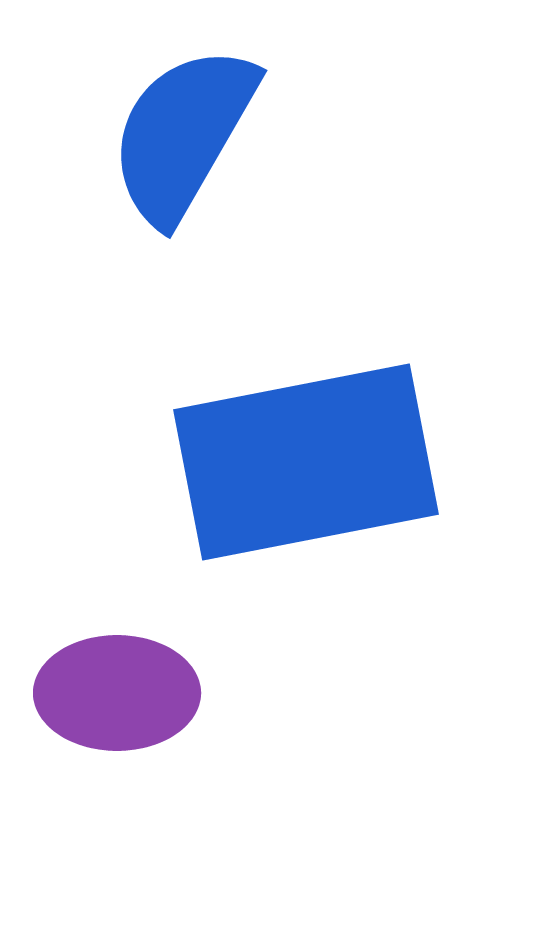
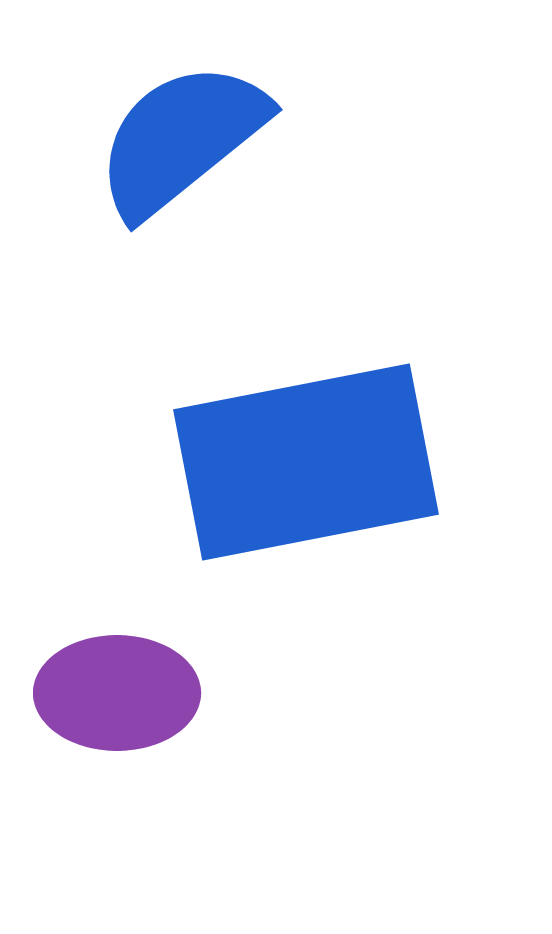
blue semicircle: moved 2 px left, 5 px down; rotated 21 degrees clockwise
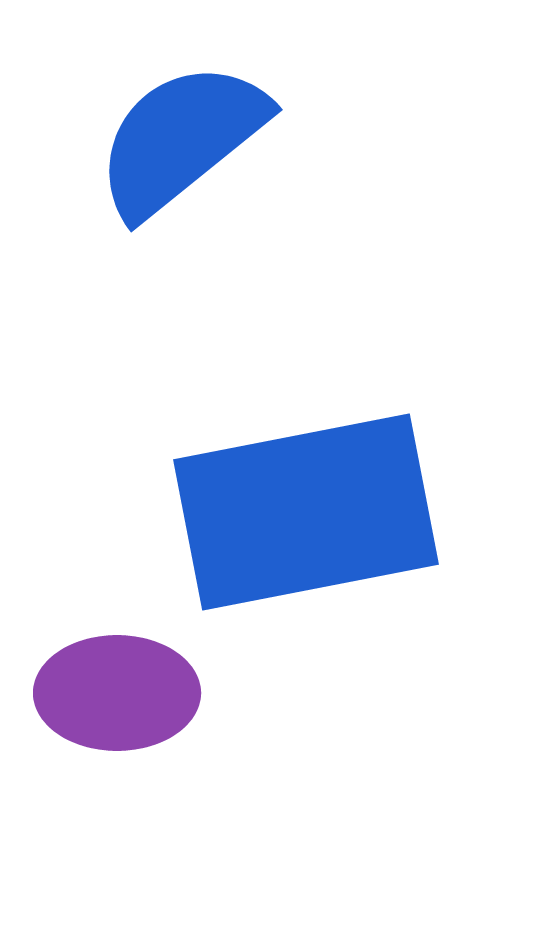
blue rectangle: moved 50 px down
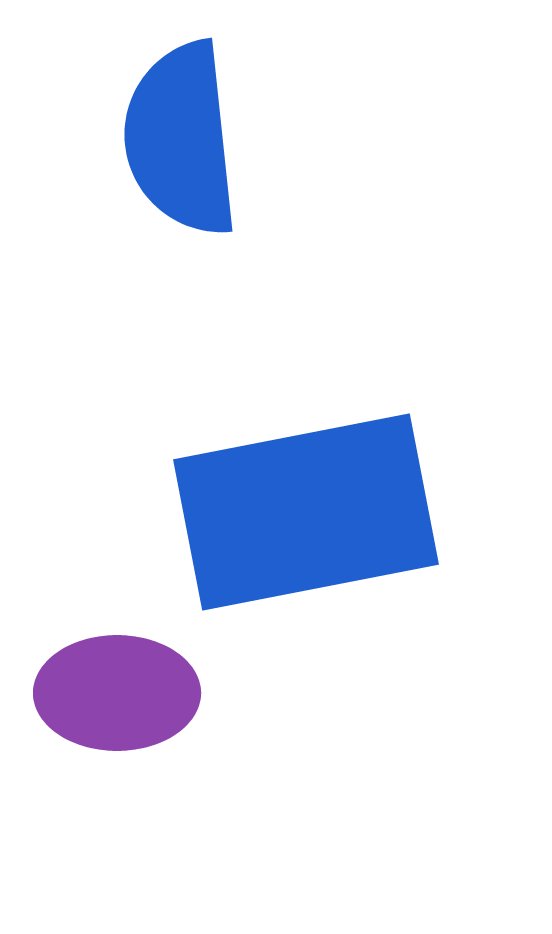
blue semicircle: rotated 57 degrees counterclockwise
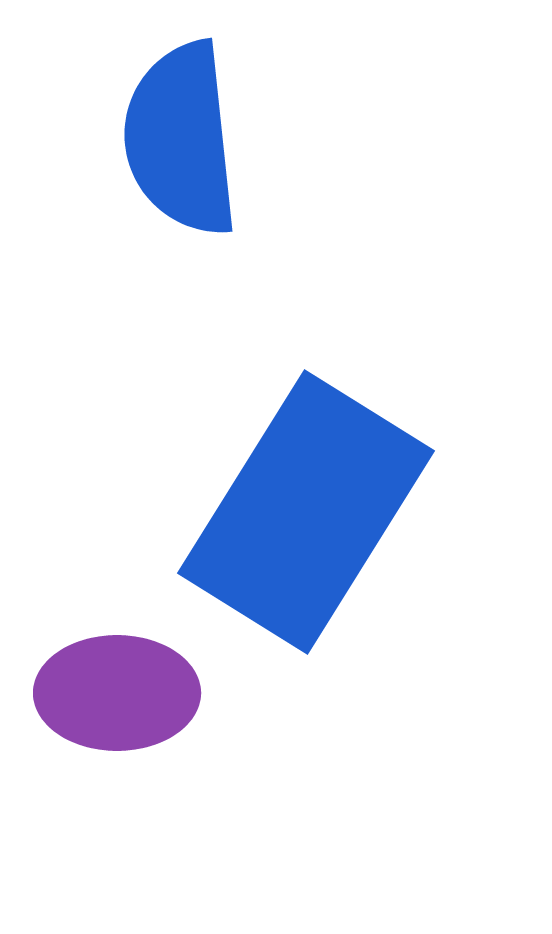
blue rectangle: rotated 47 degrees counterclockwise
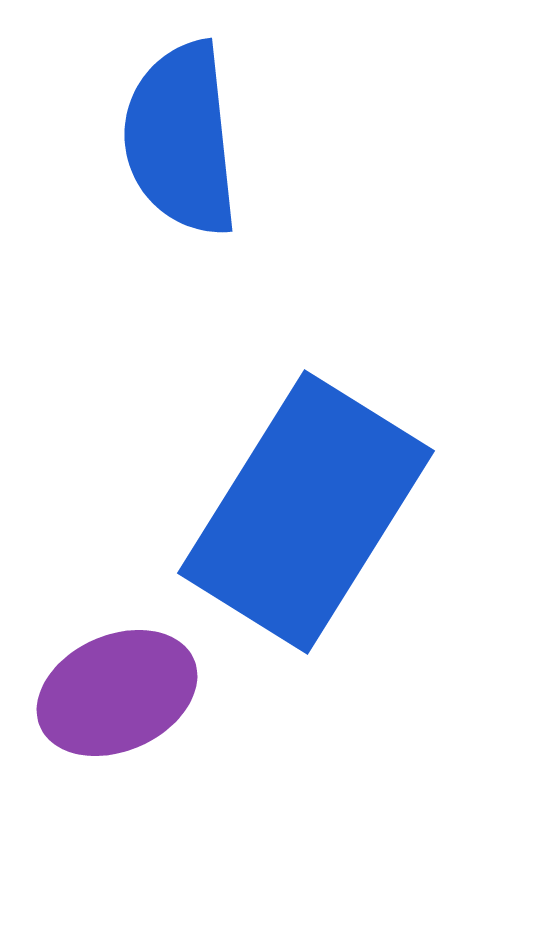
purple ellipse: rotated 24 degrees counterclockwise
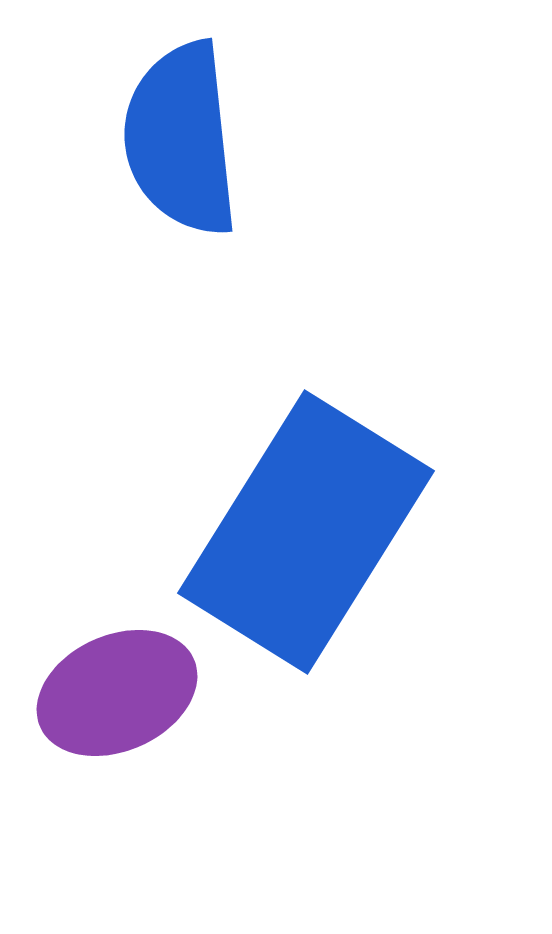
blue rectangle: moved 20 px down
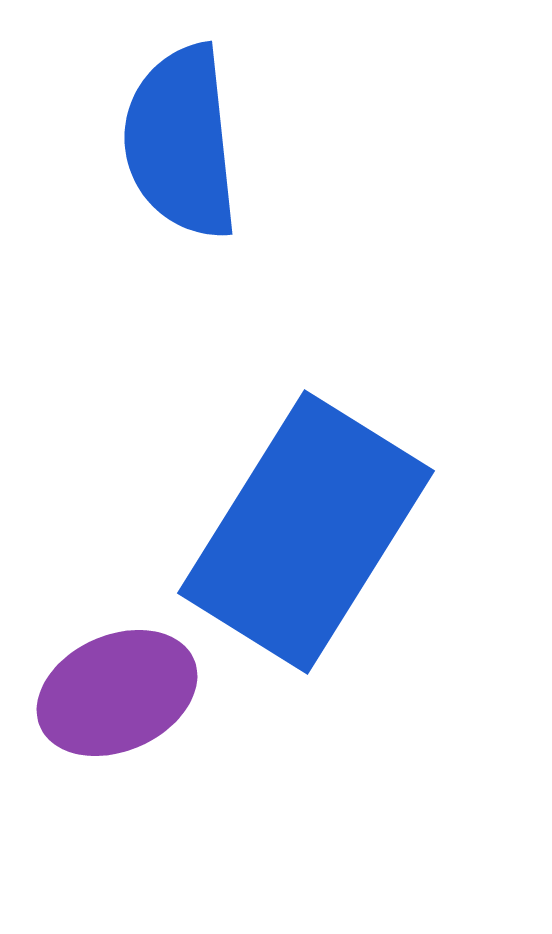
blue semicircle: moved 3 px down
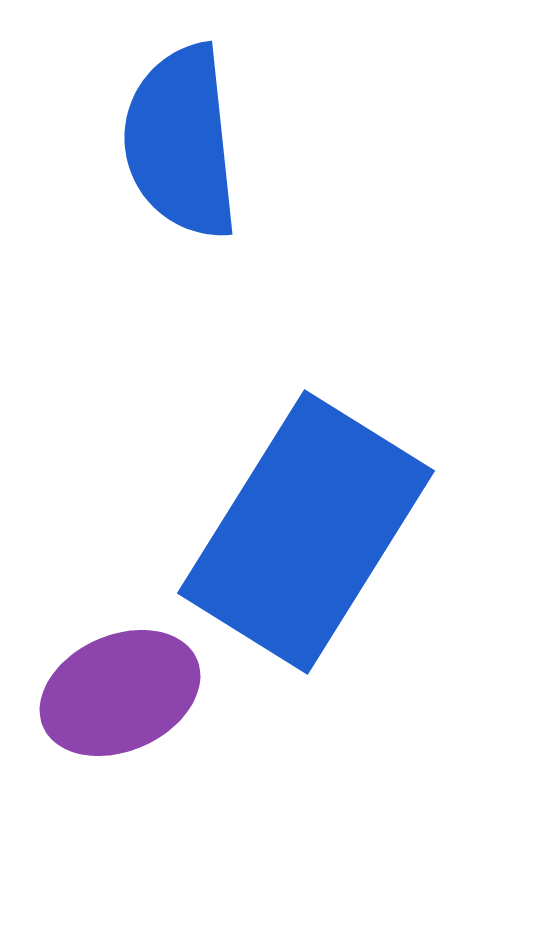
purple ellipse: moved 3 px right
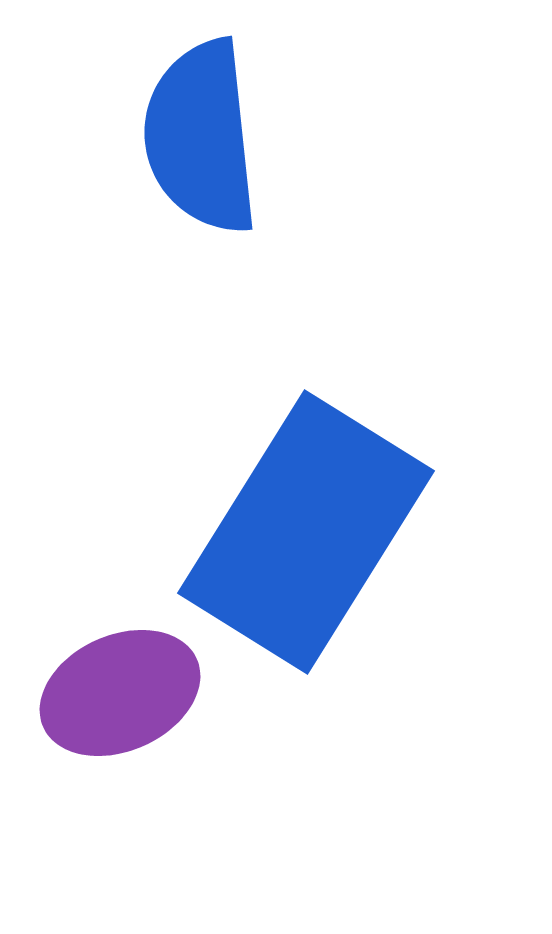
blue semicircle: moved 20 px right, 5 px up
